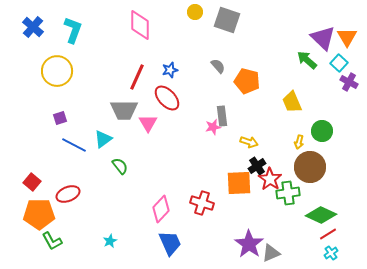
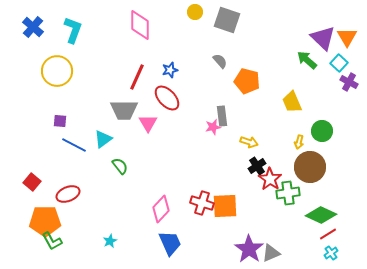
gray semicircle at (218, 66): moved 2 px right, 5 px up
purple square at (60, 118): moved 3 px down; rotated 24 degrees clockwise
orange square at (239, 183): moved 14 px left, 23 px down
orange pentagon at (39, 214): moved 6 px right, 7 px down
purple star at (249, 244): moved 5 px down
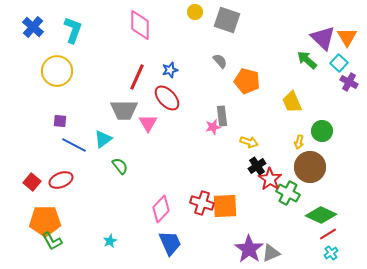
green cross at (288, 193): rotated 35 degrees clockwise
red ellipse at (68, 194): moved 7 px left, 14 px up
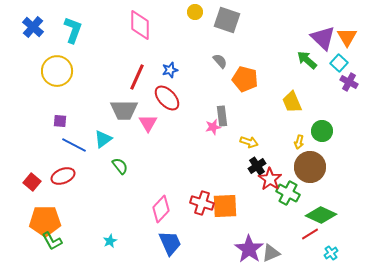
orange pentagon at (247, 81): moved 2 px left, 2 px up
red ellipse at (61, 180): moved 2 px right, 4 px up
red line at (328, 234): moved 18 px left
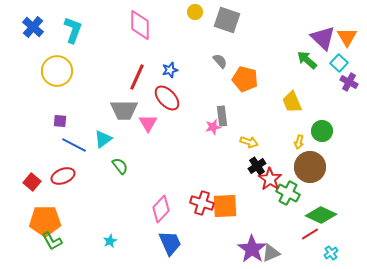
purple star at (249, 249): moved 3 px right
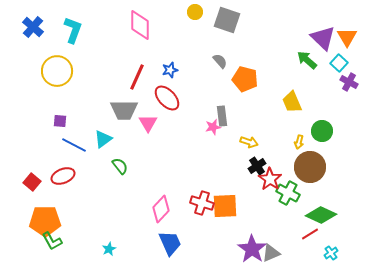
cyan star at (110, 241): moved 1 px left, 8 px down
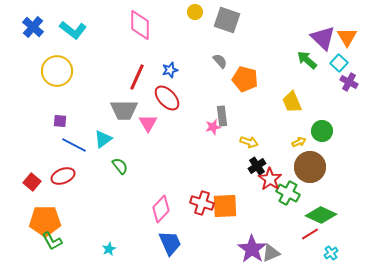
cyan L-shape at (73, 30): rotated 108 degrees clockwise
yellow arrow at (299, 142): rotated 128 degrees counterclockwise
